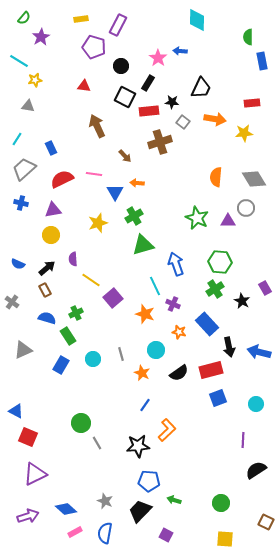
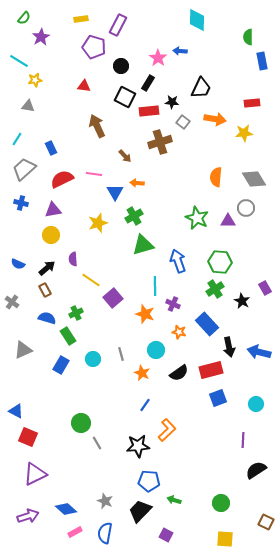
blue arrow at (176, 264): moved 2 px right, 3 px up
cyan line at (155, 286): rotated 24 degrees clockwise
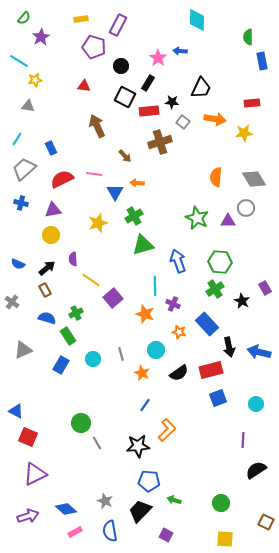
blue semicircle at (105, 533): moved 5 px right, 2 px up; rotated 20 degrees counterclockwise
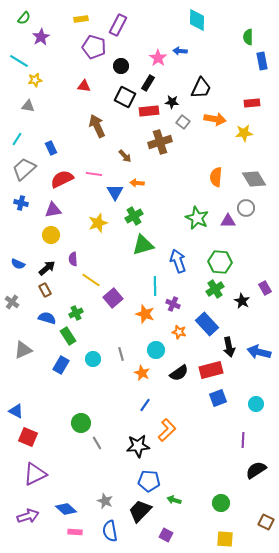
pink rectangle at (75, 532): rotated 32 degrees clockwise
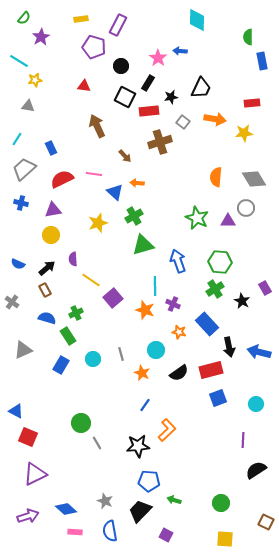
black star at (172, 102): moved 1 px left, 5 px up; rotated 16 degrees counterclockwise
blue triangle at (115, 192): rotated 18 degrees counterclockwise
orange star at (145, 314): moved 4 px up
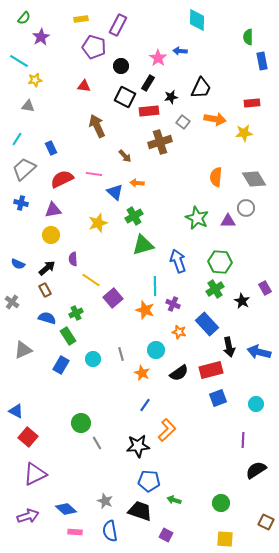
red square at (28, 437): rotated 18 degrees clockwise
black trapezoid at (140, 511): rotated 65 degrees clockwise
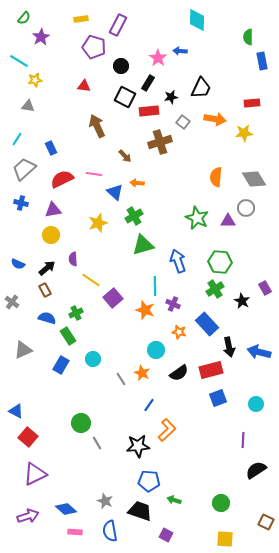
gray line at (121, 354): moved 25 px down; rotated 16 degrees counterclockwise
blue line at (145, 405): moved 4 px right
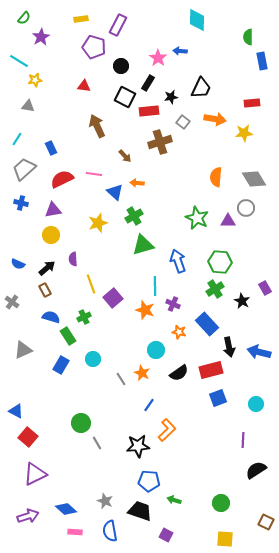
yellow line at (91, 280): moved 4 px down; rotated 36 degrees clockwise
green cross at (76, 313): moved 8 px right, 4 px down
blue semicircle at (47, 318): moved 4 px right, 1 px up
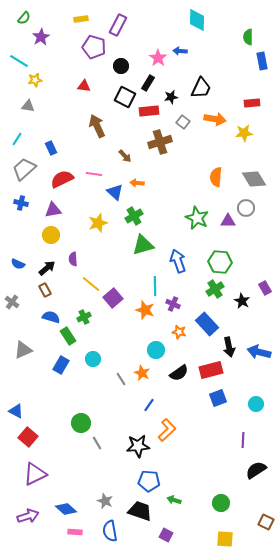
yellow line at (91, 284): rotated 30 degrees counterclockwise
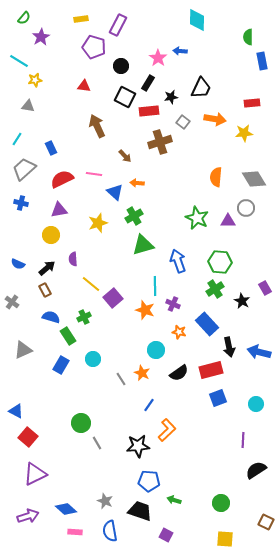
purple triangle at (53, 210): moved 6 px right
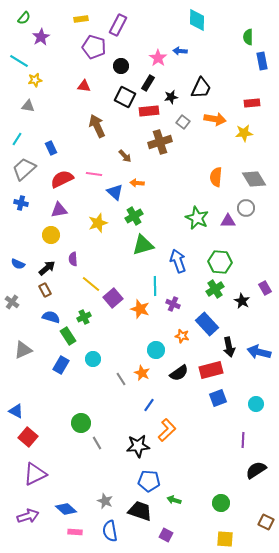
orange star at (145, 310): moved 5 px left, 1 px up
orange star at (179, 332): moved 3 px right, 4 px down
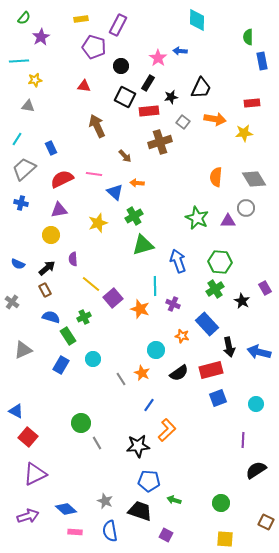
cyan line at (19, 61): rotated 36 degrees counterclockwise
